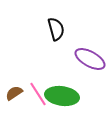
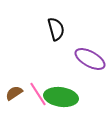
green ellipse: moved 1 px left, 1 px down
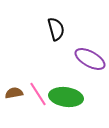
brown semicircle: rotated 24 degrees clockwise
green ellipse: moved 5 px right
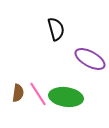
brown semicircle: moved 4 px right; rotated 108 degrees clockwise
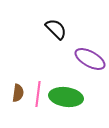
black semicircle: rotated 30 degrees counterclockwise
pink line: rotated 40 degrees clockwise
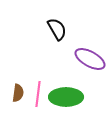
black semicircle: moved 1 px right; rotated 15 degrees clockwise
green ellipse: rotated 8 degrees counterclockwise
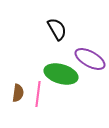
green ellipse: moved 5 px left, 23 px up; rotated 16 degrees clockwise
